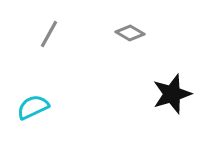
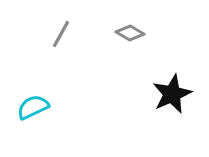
gray line: moved 12 px right
black star: rotated 6 degrees counterclockwise
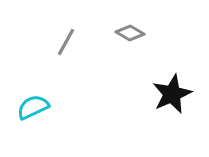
gray line: moved 5 px right, 8 px down
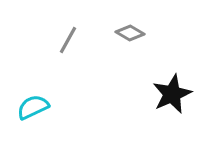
gray line: moved 2 px right, 2 px up
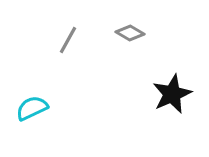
cyan semicircle: moved 1 px left, 1 px down
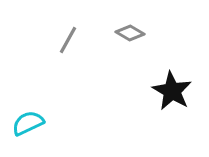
black star: moved 3 px up; rotated 18 degrees counterclockwise
cyan semicircle: moved 4 px left, 15 px down
